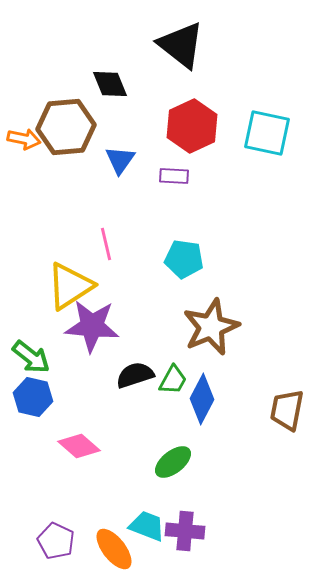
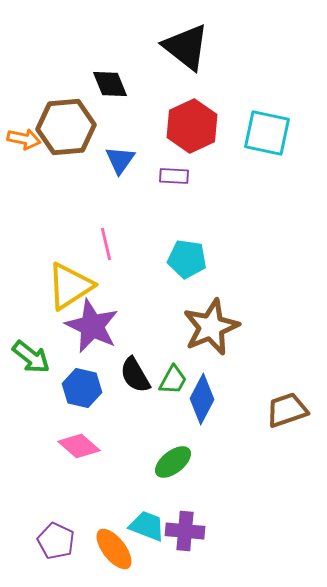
black triangle: moved 5 px right, 2 px down
cyan pentagon: moved 3 px right
purple star: rotated 20 degrees clockwise
black semicircle: rotated 102 degrees counterclockwise
blue hexagon: moved 49 px right, 9 px up
brown trapezoid: rotated 60 degrees clockwise
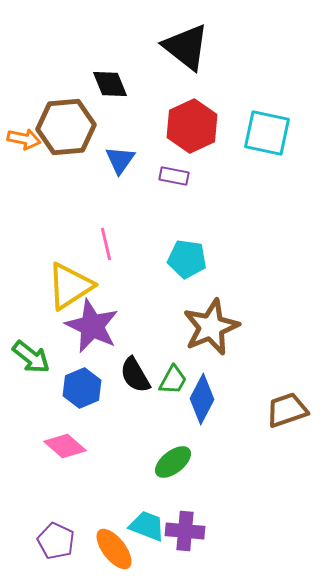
purple rectangle: rotated 8 degrees clockwise
blue hexagon: rotated 24 degrees clockwise
pink diamond: moved 14 px left
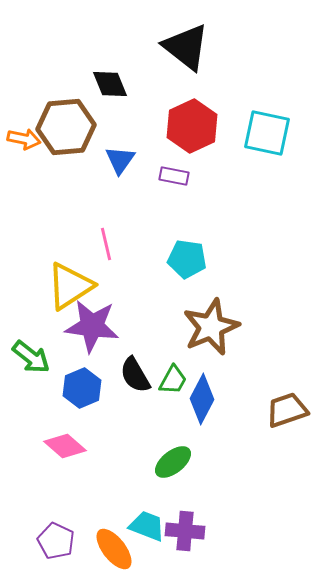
purple star: rotated 18 degrees counterclockwise
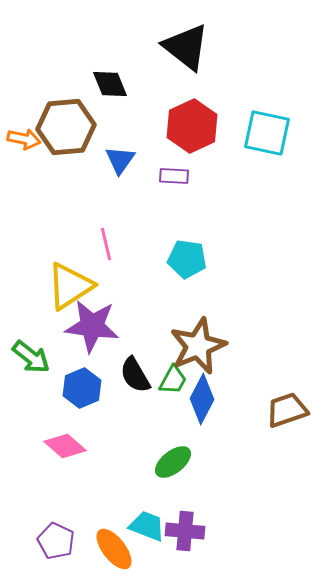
purple rectangle: rotated 8 degrees counterclockwise
brown star: moved 13 px left, 19 px down
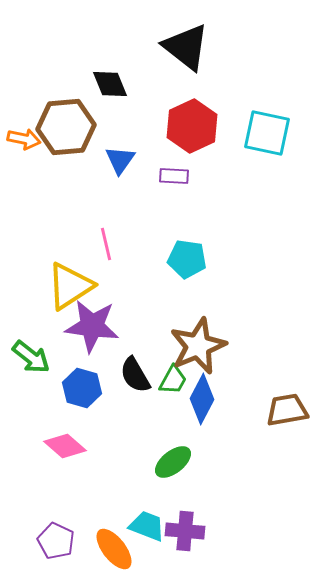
blue hexagon: rotated 21 degrees counterclockwise
brown trapezoid: rotated 9 degrees clockwise
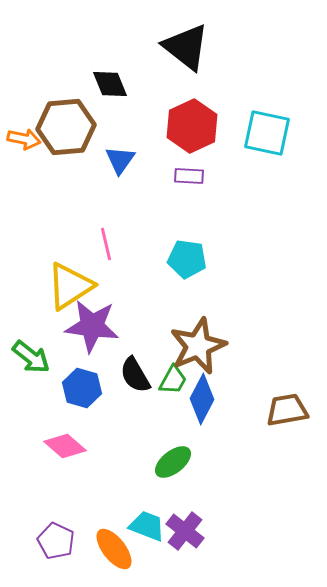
purple rectangle: moved 15 px right
purple cross: rotated 33 degrees clockwise
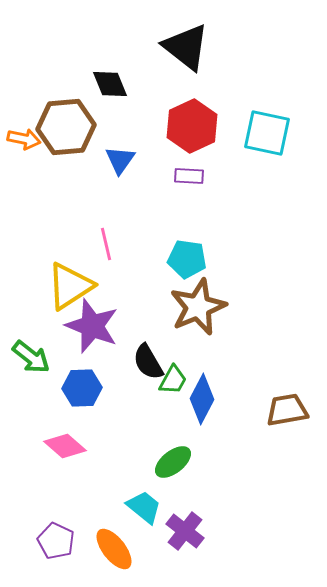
purple star: rotated 14 degrees clockwise
brown star: moved 39 px up
black semicircle: moved 13 px right, 13 px up
blue hexagon: rotated 18 degrees counterclockwise
cyan trapezoid: moved 3 px left, 19 px up; rotated 18 degrees clockwise
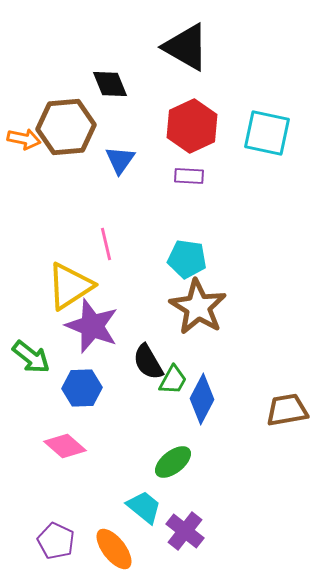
black triangle: rotated 8 degrees counterclockwise
brown star: rotated 18 degrees counterclockwise
